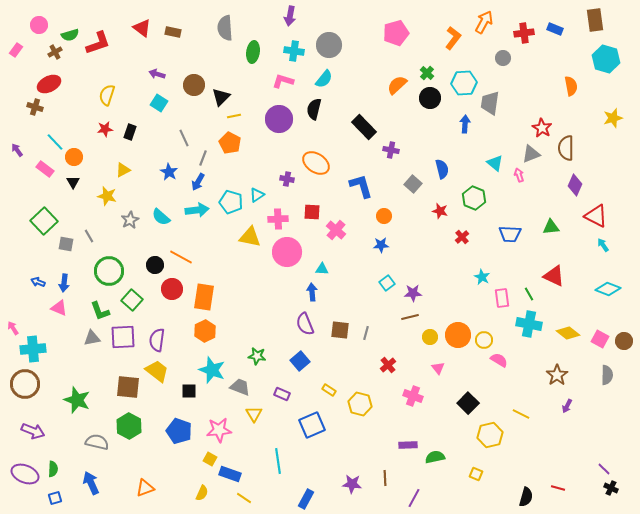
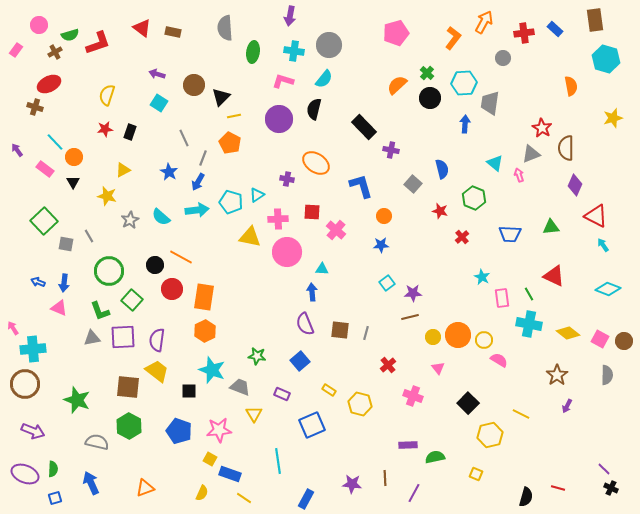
blue rectangle at (555, 29): rotated 21 degrees clockwise
yellow circle at (430, 337): moved 3 px right
purple line at (414, 498): moved 5 px up
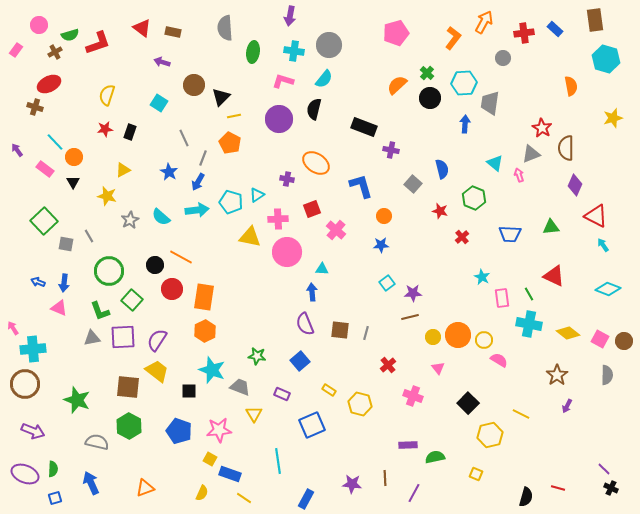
purple arrow at (157, 74): moved 5 px right, 12 px up
black rectangle at (364, 127): rotated 25 degrees counterclockwise
red square at (312, 212): moved 3 px up; rotated 24 degrees counterclockwise
purple semicircle at (157, 340): rotated 25 degrees clockwise
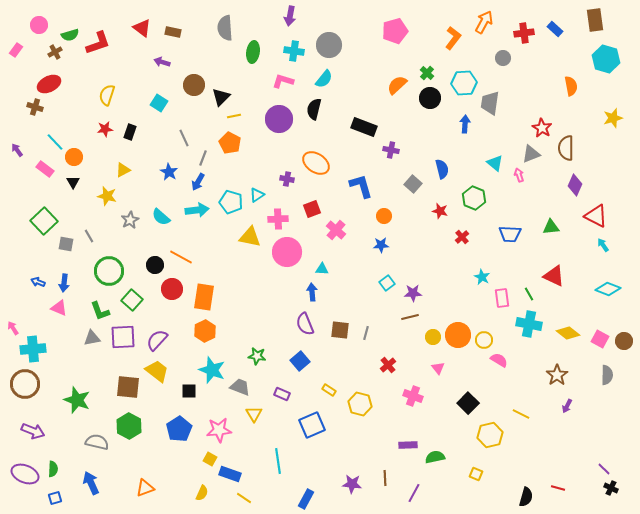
pink pentagon at (396, 33): moved 1 px left, 2 px up
purple semicircle at (157, 340): rotated 10 degrees clockwise
blue pentagon at (179, 431): moved 2 px up; rotated 20 degrees clockwise
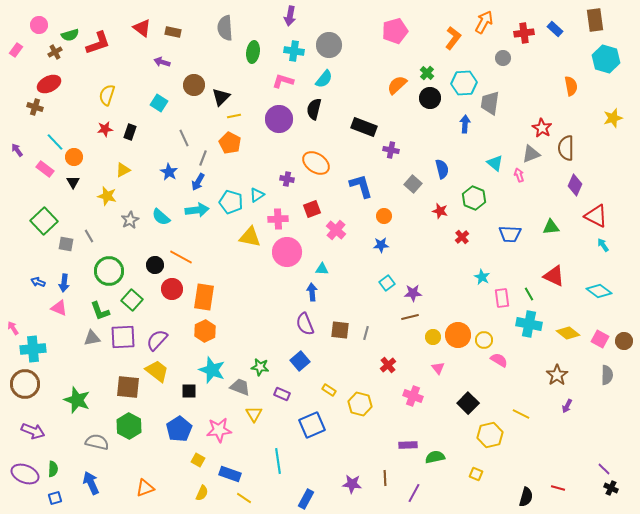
cyan diamond at (608, 289): moved 9 px left, 2 px down; rotated 15 degrees clockwise
green star at (257, 356): moved 3 px right, 11 px down
yellow square at (210, 459): moved 12 px left, 1 px down
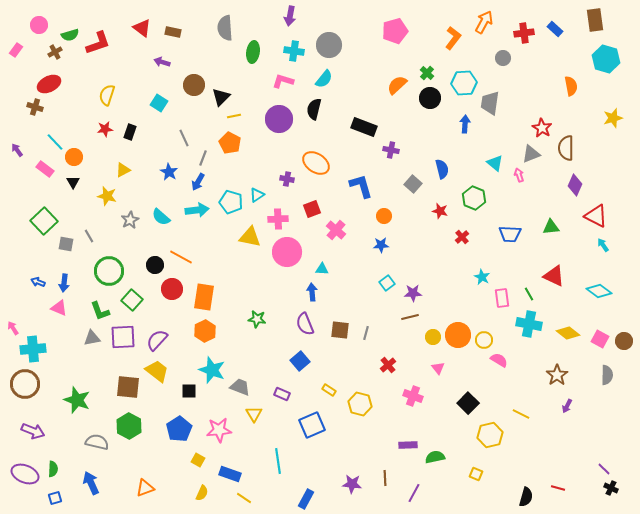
green star at (260, 367): moved 3 px left, 48 px up
